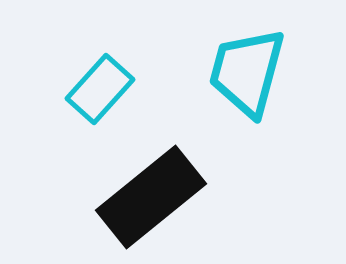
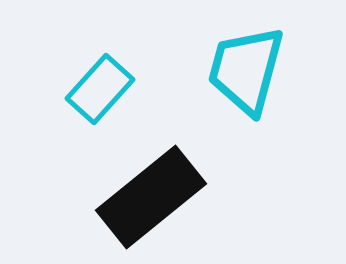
cyan trapezoid: moved 1 px left, 2 px up
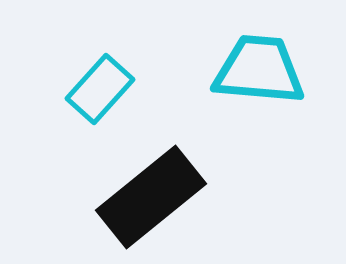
cyan trapezoid: moved 13 px right; rotated 80 degrees clockwise
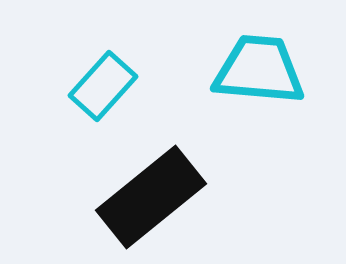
cyan rectangle: moved 3 px right, 3 px up
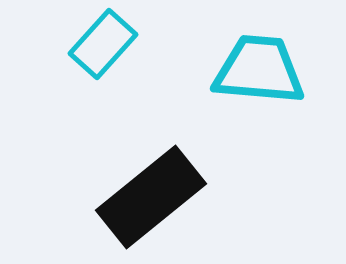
cyan rectangle: moved 42 px up
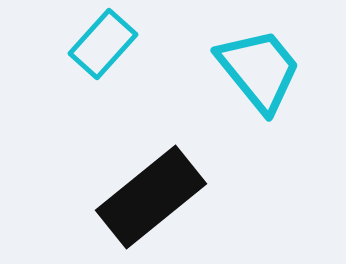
cyan trapezoid: rotated 46 degrees clockwise
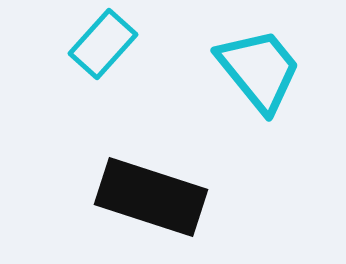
black rectangle: rotated 57 degrees clockwise
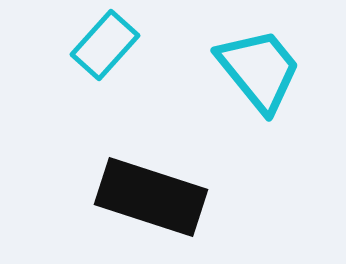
cyan rectangle: moved 2 px right, 1 px down
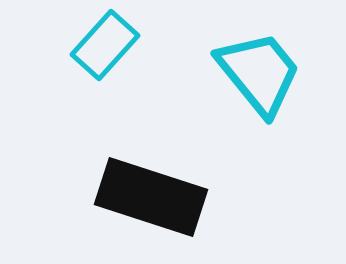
cyan trapezoid: moved 3 px down
